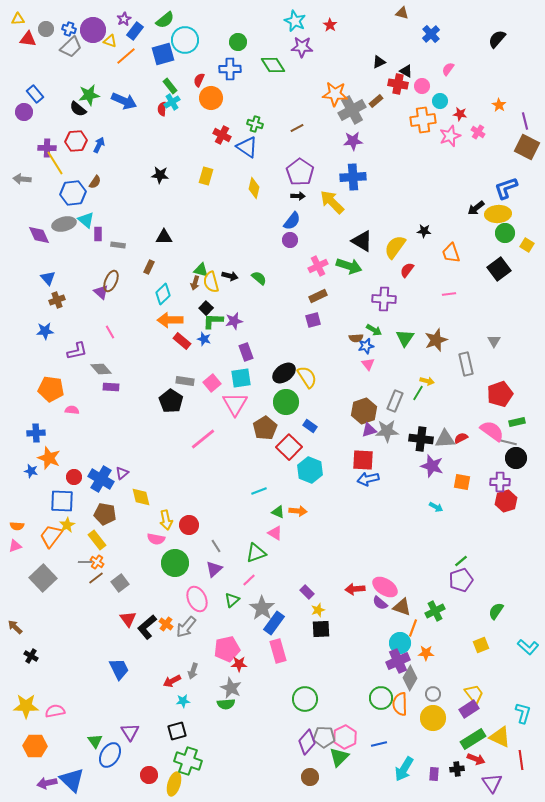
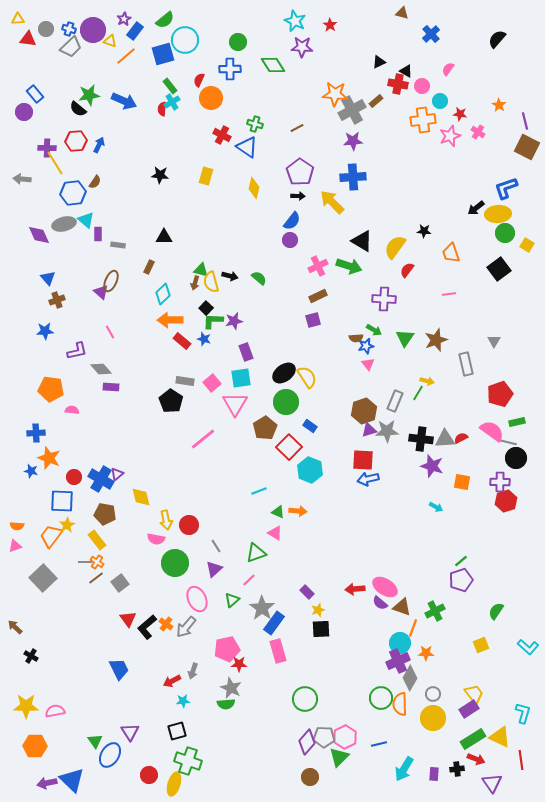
purple triangle at (122, 473): moved 5 px left, 1 px down
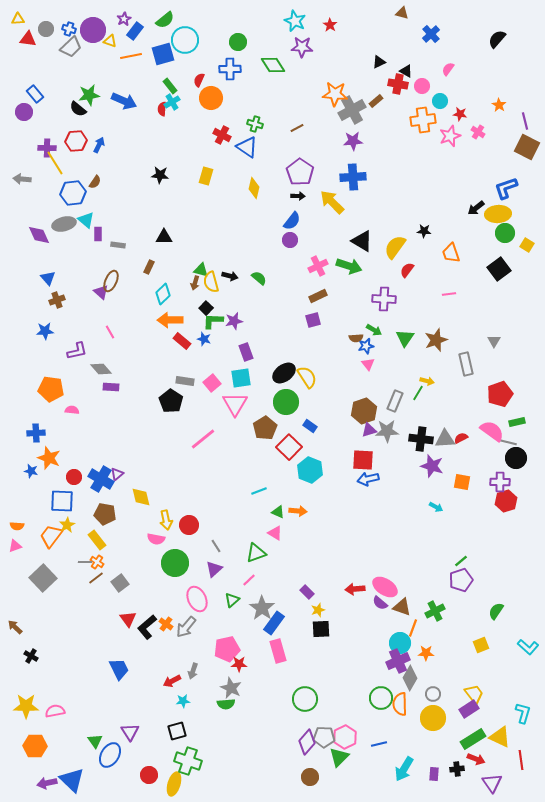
orange line at (126, 56): moved 5 px right; rotated 30 degrees clockwise
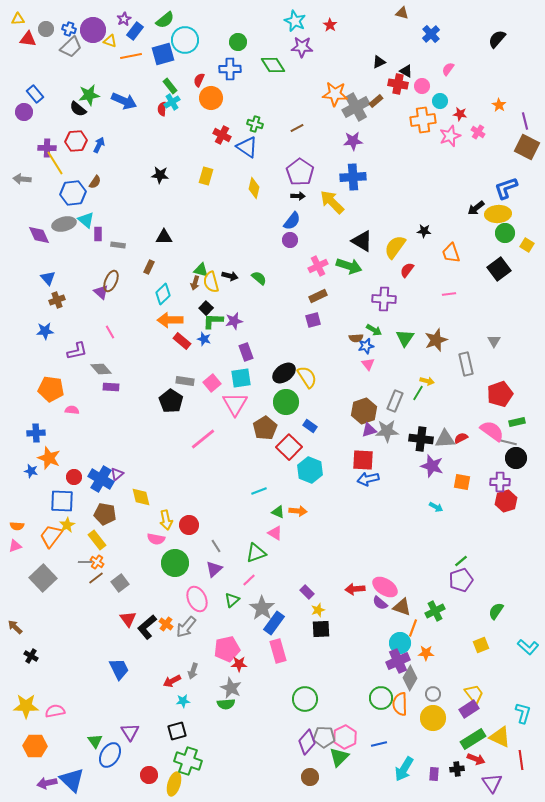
gray cross at (352, 110): moved 4 px right, 3 px up
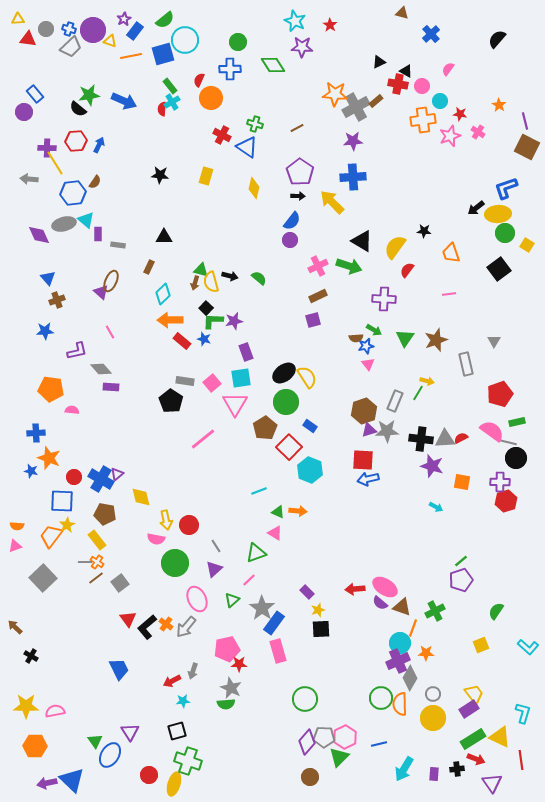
gray arrow at (22, 179): moved 7 px right
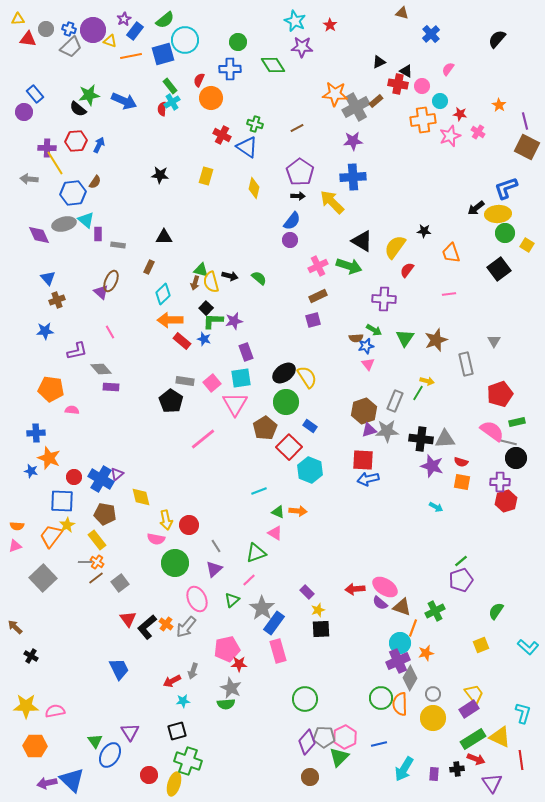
red semicircle at (461, 438): moved 24 px down; rotated 136 degrees counterclockwise
orange star at (426, 653): rotated 14 degrees counterclockwise
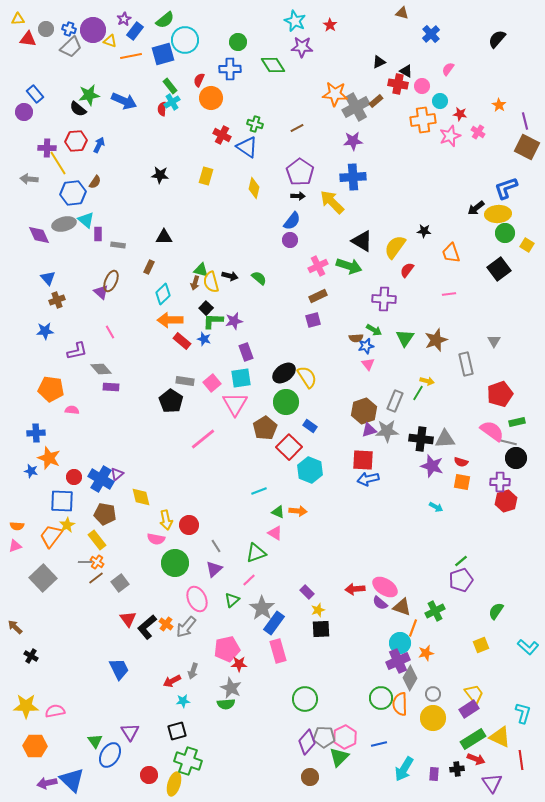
yellow line at (55, 163): moved 3 px right
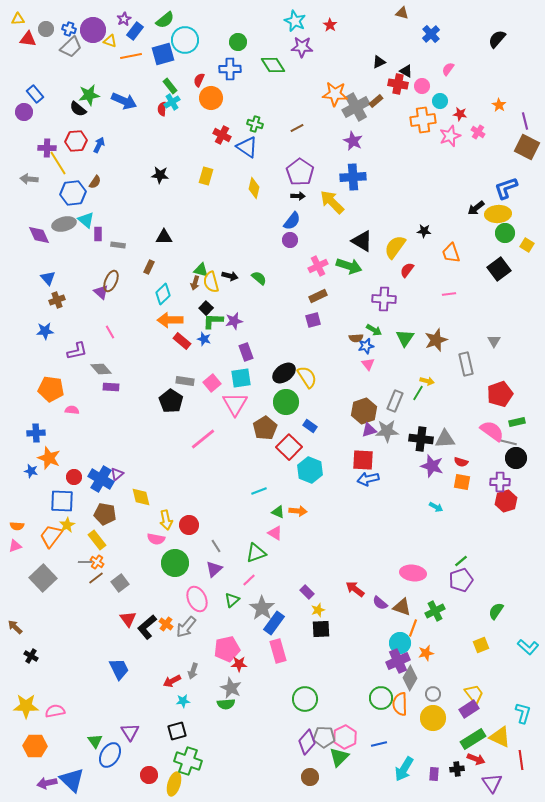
purple star at (353, 141): rotated 30 degrees clockwise
pink ellipse at (385, 587): moved 28 px right, 14 px up; rotated 25 degrees counterclockwise
red arrow at (355, 589): rotated 42 degrees clockwise
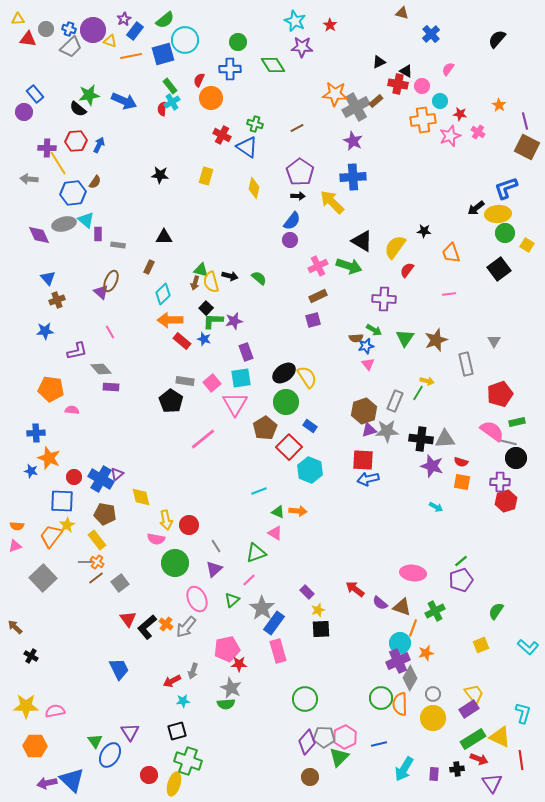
red arrow at (476, 759): moved 3 px right
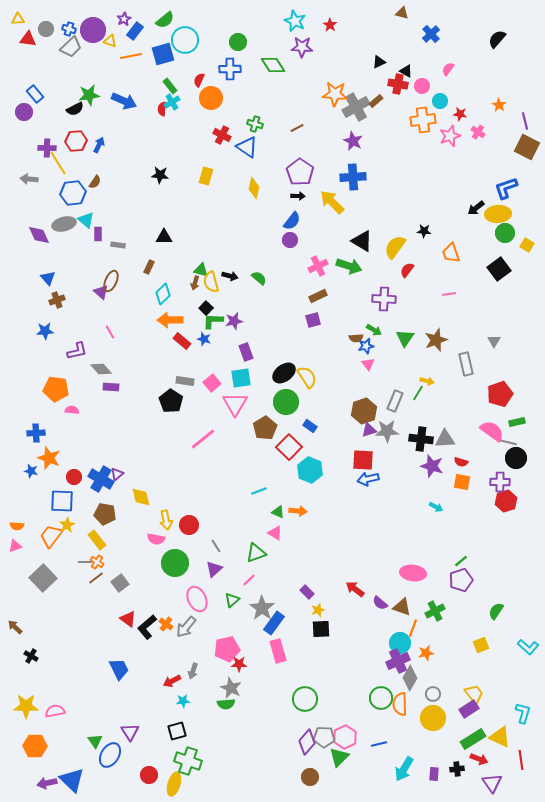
black semicircle at (78, 109): moved 3 px left; rotated 66 degrees counterclockwise
orange pentagon at (51, 389): moved 5 px right
red triangle at (128, 619): rotated 18 degrees counterclockwise
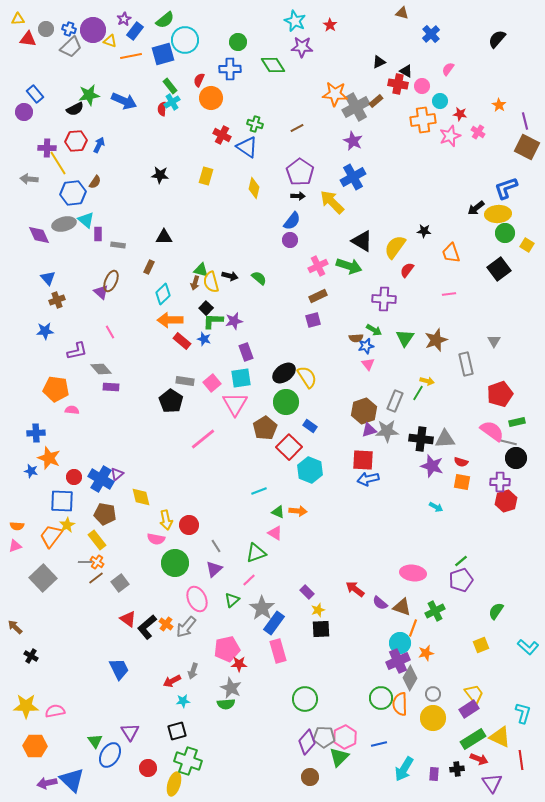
blue cross at (353, 177): rotated 25 degrees counterclockwise
red circle at (149, 775): moved 1 px left, 7 px up
